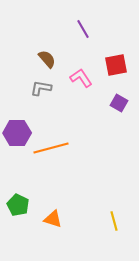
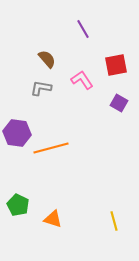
pink L-shape: moved 1 px right, 2 px down
purple hexagon: rotated 8 degrees clockwise
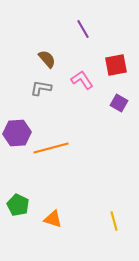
purple hexagon: rotated 12 degrees counterclockwise
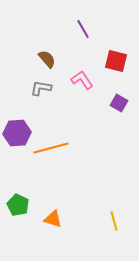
red square: moved 4 px up; rotated 25 degrees clockwise
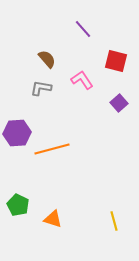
purple line: rotated 12 degrees counterclockwise
purple square: rotated 18 degrees clockwise
orange line: moved 1 px right, 1 px down
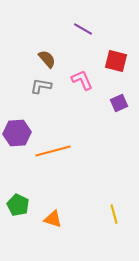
purple line: rotated 18 degrees counterclockwise
pink L-shape: rotated 10 degrees clockwise
gray L-shape: moved 2 px up
purple square: rotated 18 degrees clockwise
orange line: moved 1 px right, 2 px down
yellow line: moved 7 px up
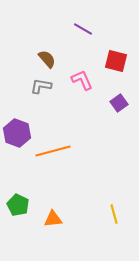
purple square: rotated 12 degrees counterclockwise
purple hexagon: rotated 24 degrees clockwise
orange triangle: rotated 24 degrees counterclockwise
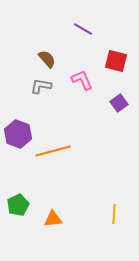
purple hexagon: moved 1 px right, 1 px down
green pentagon: rotated 20 degrees clockwise
yellow line: rotated 18 degrees clockwise
